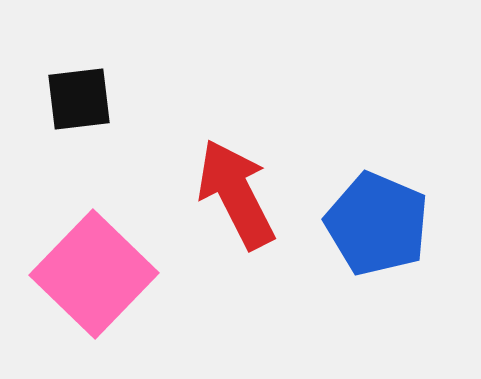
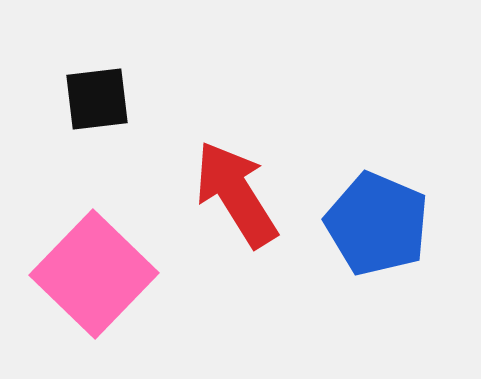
black square: moved 18 px right
red arrow: rotated 5 degrees counterclockwise
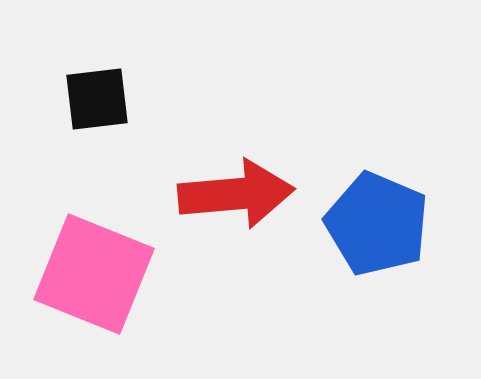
red arrow: rotated 117 degrees clockwise
pink square: rotated 22 degrees counterclockwise
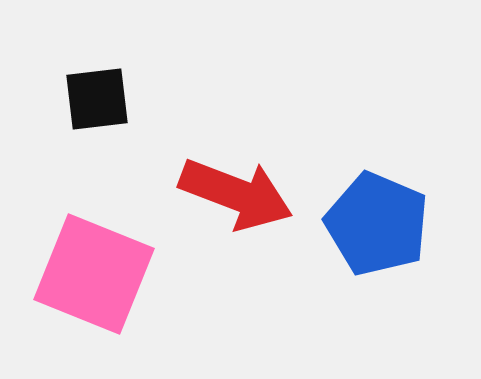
red arrow: rotated 26 degrees clockwise
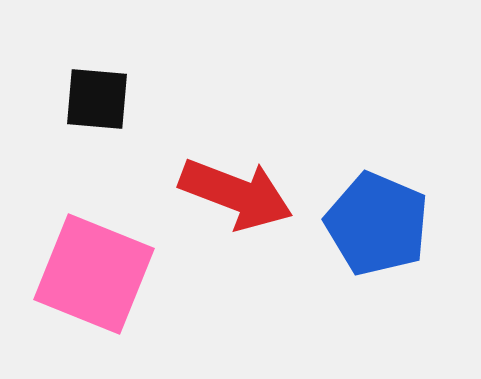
black square: rotated 12 degrees clockwise
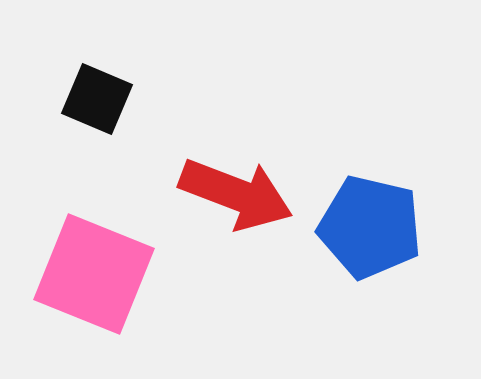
black square: rotated 18 degrees clockwise
blue pentagon: moved 7 px left, 3 px down; rotated 10 degrees counterclockwise
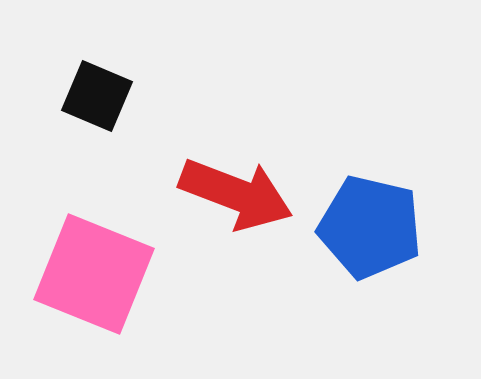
black square: moved 3 px up
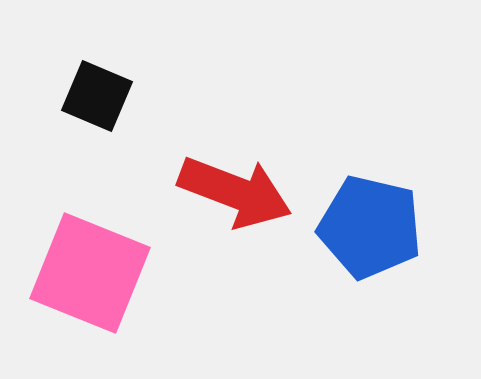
red arrow: moved 1 px left, 2 px up
pink square: moved 4 px left, 1 px up
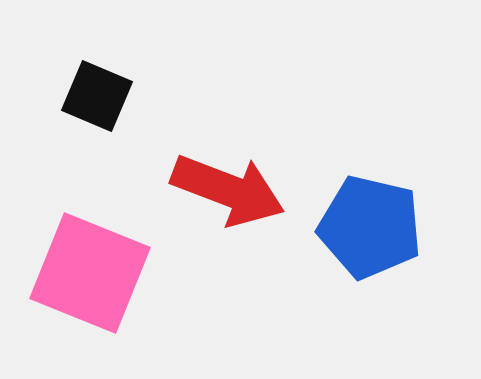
red arrow: moved 7 px left, 2 px up
